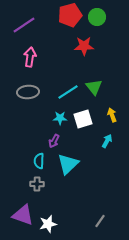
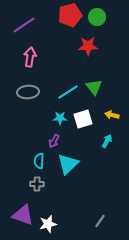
red star: moved 4 px right
yellow arrow: rotated 56 degrees counterclockwise
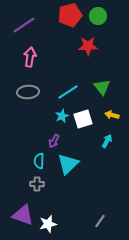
green circle: moved 1 px right, 1 px up
green triangle: moved 8 px right
cyan star: moved 2 px right, 2 px up; rotated 24 degrees counterclockwise
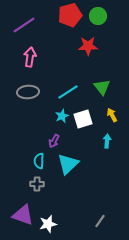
yellow arrow: rotated 48 degrees clockwise
cyan arrow: rotated 24 degrees counterclockwise
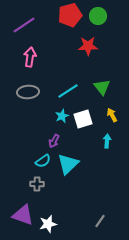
cyan line: moved 1 px up
cyan semicircle: moved 4 px right; rotated 126 degrees counterclockwise
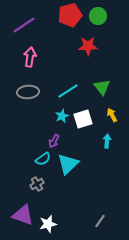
cyan semicircle: moved 2 px up
gray cross: rotated 32 degrees counterclockwise
